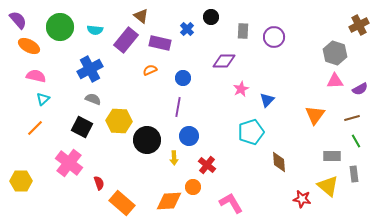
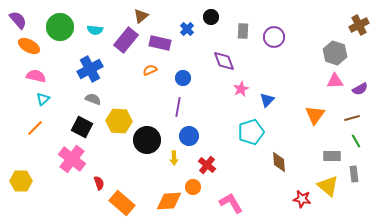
brown triangle at (141, 16): rotated 42 degrees clockwise
purple diamond at (224, 61): rotated 70 degrees clockwise
pink cross at (69, 163): moved 3 px right, 4 px up
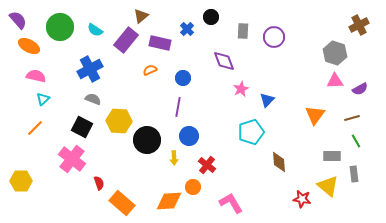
cyan semicircle at (95, 30): rotated 28 degrees clockwise
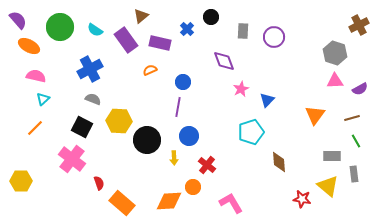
purple rectangle at (126, 40): rotated 75 degrees counterclockwise
blue circle at (183, 78): moved 4 px down
